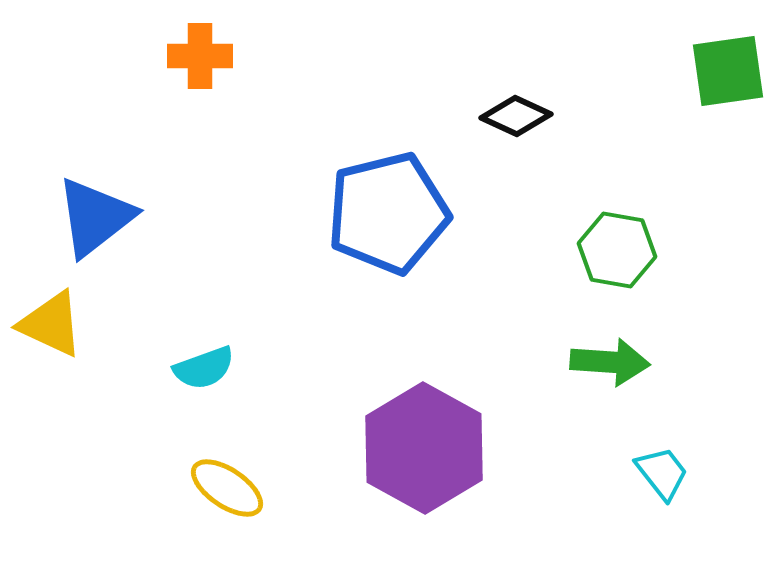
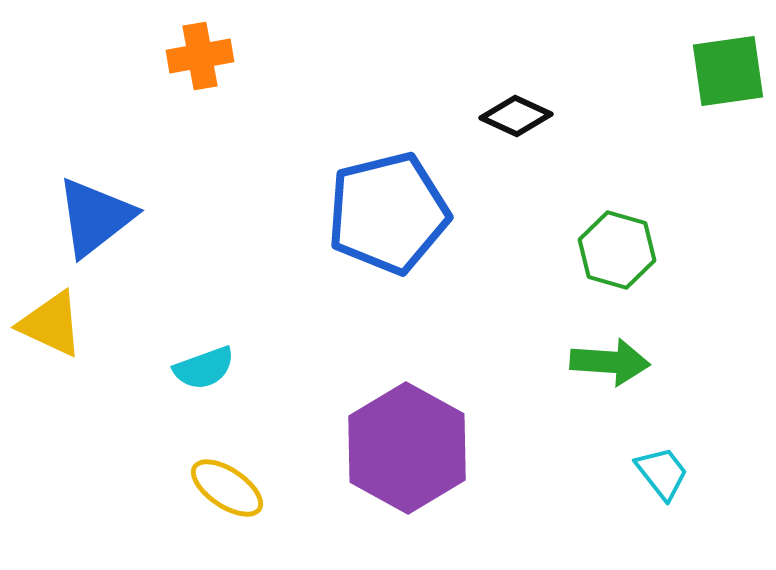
orange cross: rotated 10 degrees counterclockwise
green hexagon: rotated 6 degrees clockwise
purple hexagon: moved 17 px left
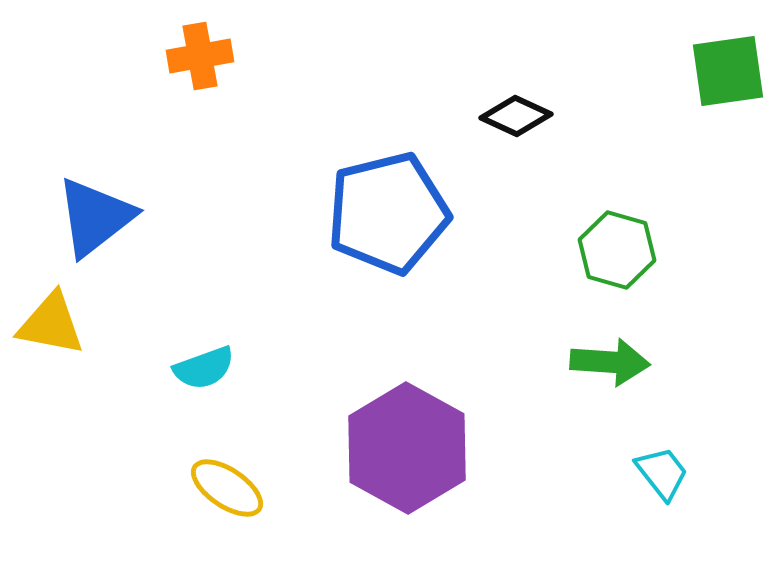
yellow triangle: rotated 14 degrees counterclockwise
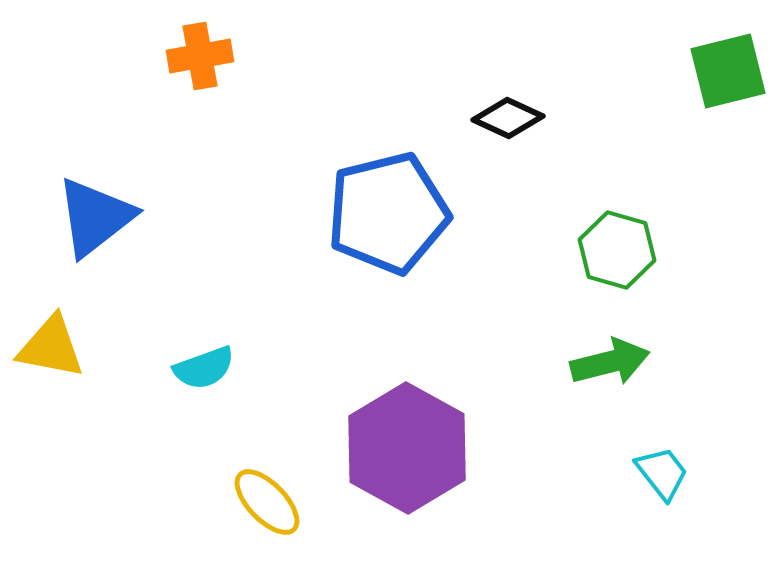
green square: rotated 6 degrees counterclockwise
black diamond: moved 8 px left, 2 px down
yellow triangle: moved 23 px down
green arrow: rotated 18 degrees counterclockwise
yellow ellipse: moved 40 px right, 14 px down; rotated 12 degrees clockwise
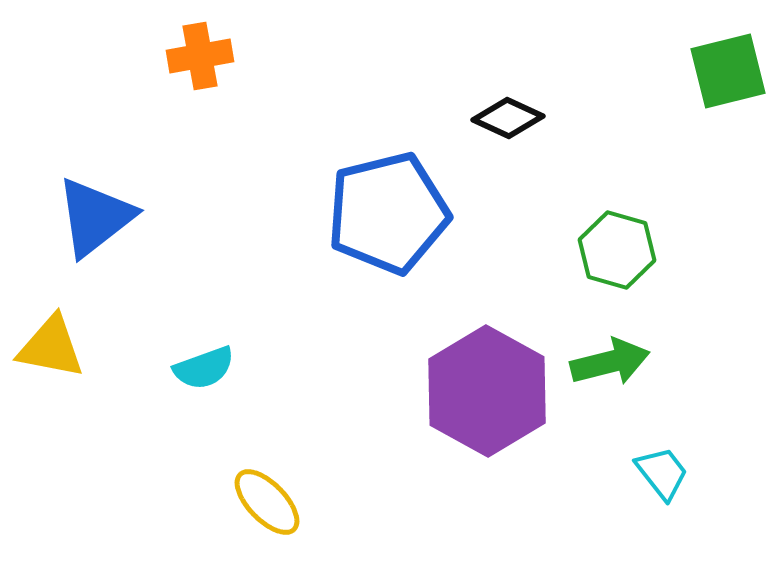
purple hexagon: moved 80 px right, 57 px up
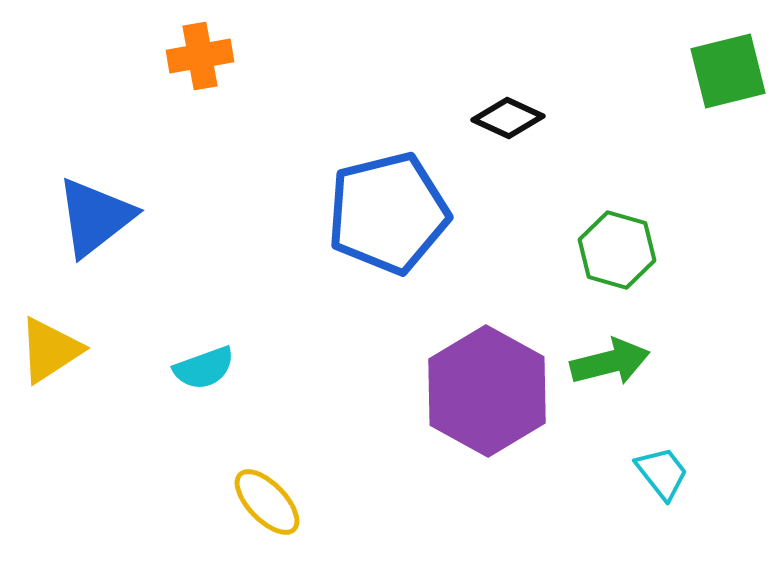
yellow triangle: moved 1 px left, 3 px down; rotated 44 degrees counterclockwise
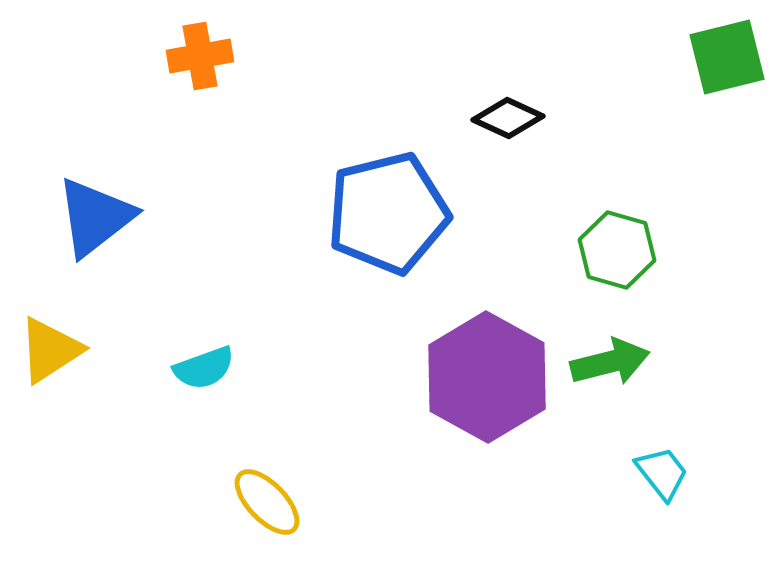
green square: moved 1 px left, 14 px up
purple hexagon: moved 14 px up
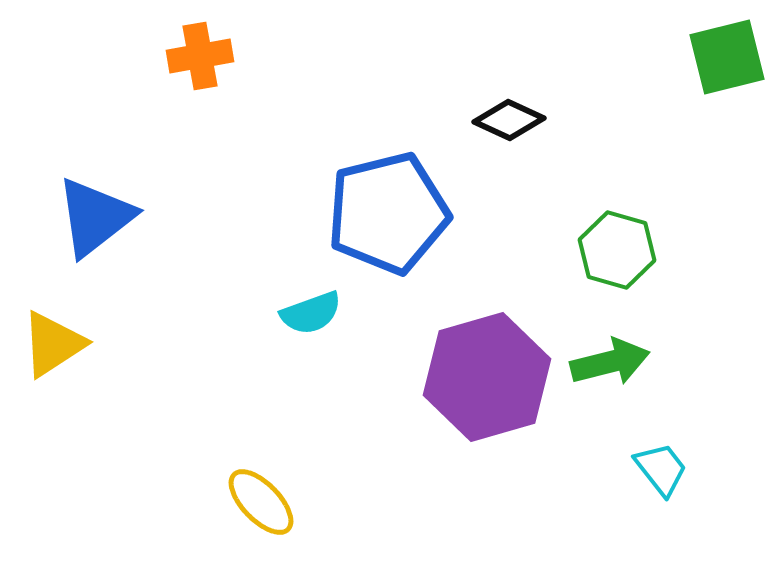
black diamond: moved 1 px right, 2 px down
yellow triangle: moved 3 px right, 6 px up
cyan semicircle: moved 107 px right, 55 px up
purple hexagon: rotated 15 degrees clockwise
cyan trapezoid: moved 1 px left, 4 px up
yellow ellipse: moved 6 px left
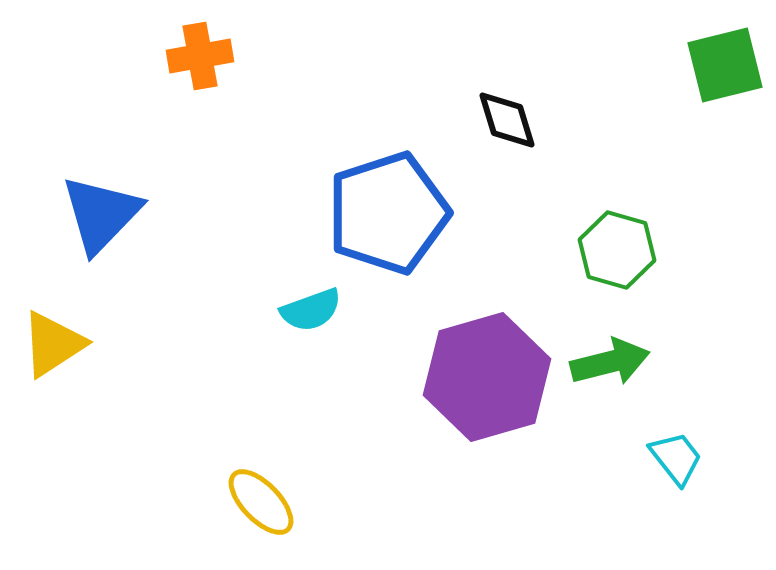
green square: moved 2 px left, 8 px down
black diamond: moved 2 px left; rotated 48 degrees clockwise
blue pentagon: rotated 4 degrees counterclockwise
blue triangle: moved 6 px right, 3 px up; rotated 8 degrees counterclockwise
cyan semicircle: moved 3 px up
cyan trapezoid: moved 15 px right, 11 px up
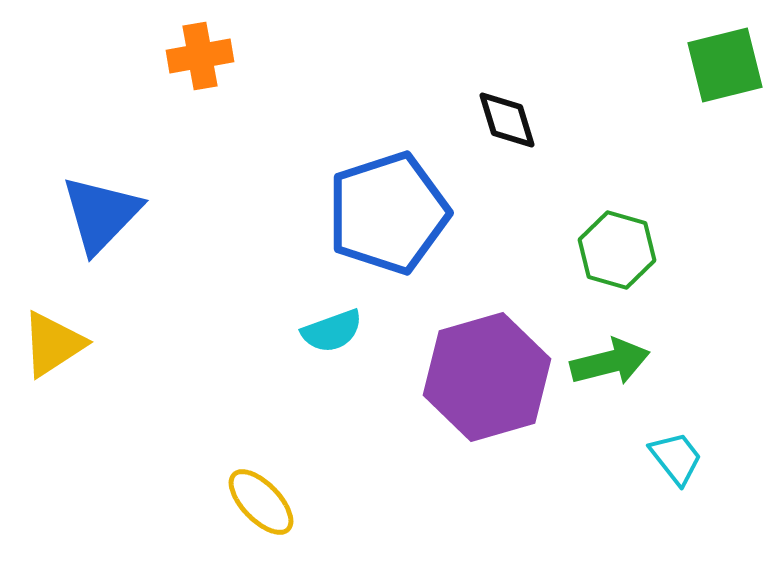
cyan semicircle: moved 21 px right, 21 px down
